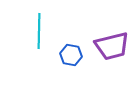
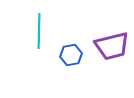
blue hexagon: rotated 20 degrees counterclockwise
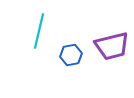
cyan line: rotated 12 degrees clockwise
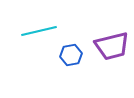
cyan line: rotated 64 degrees clockwise
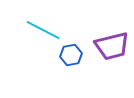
cyan line: moved 4 px right, 1 px up; rotated 40 degrees clockwise
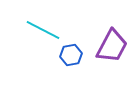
purple trapezoid: rotated 48 degrees counterclockwise
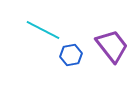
purple trapezoid: rotated 66 degrees counterclockwise
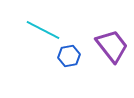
blue hexagon: moved 2 px left, 1 px down
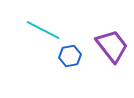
blue hexagon: moved 1 px right
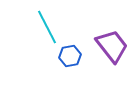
cyan line: moved 4 px right, 3 px up; rotated 36 degrees clockwise
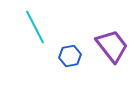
cyan line: moved 12 px left
